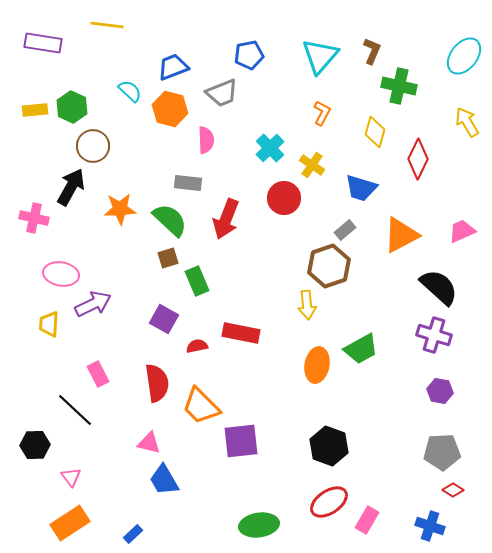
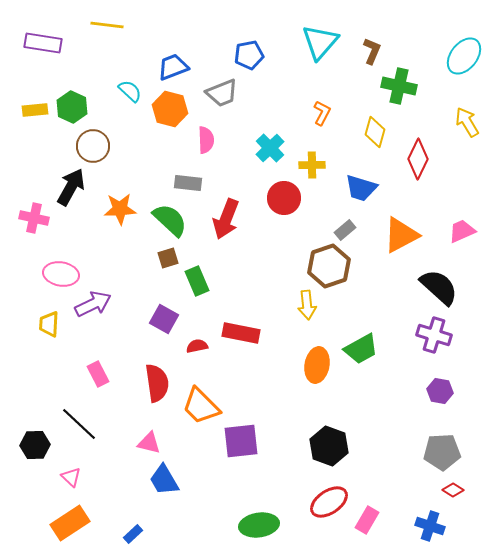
cyan triangle at (320, 56): moved 14 px up
yellow cross at (312, 165): rotated 35 degrees counterclockwise
black line at (75, 410): moved 4 px right, 14 px down
pink triangle at (71, 477): rotated 10 degrees counterclockwise
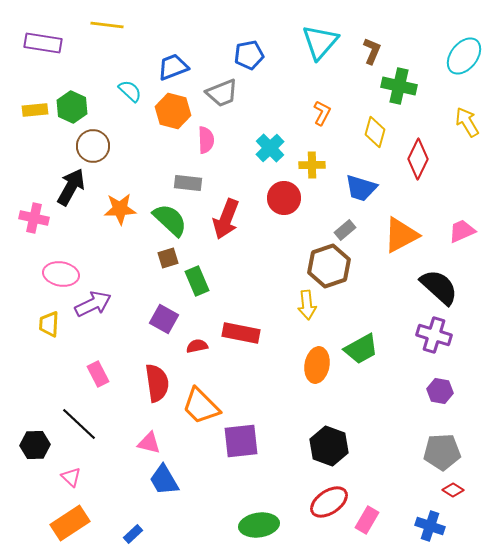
orange hexagon at (170, 109): moved 3 px right, 2 px down
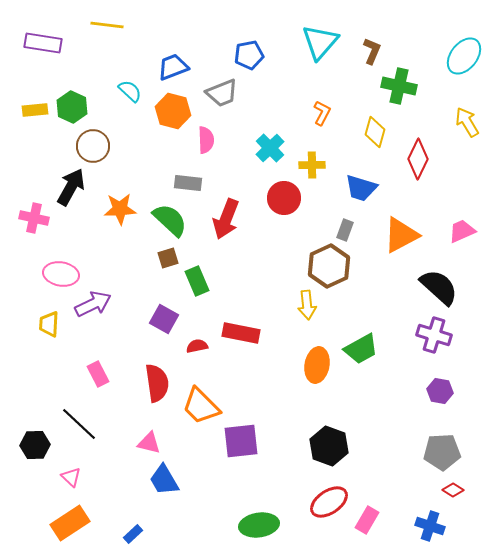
gray rectangle at (345, 230): rotated 30 degrees counterclockwise
brown hexagon at (329, 266): rotated 6 degrees counterclockwise
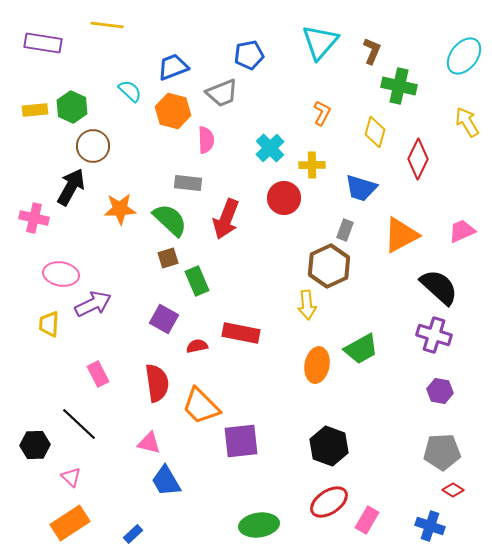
blue trapezoid at (164, 480): moved 2 px right, 1 px down
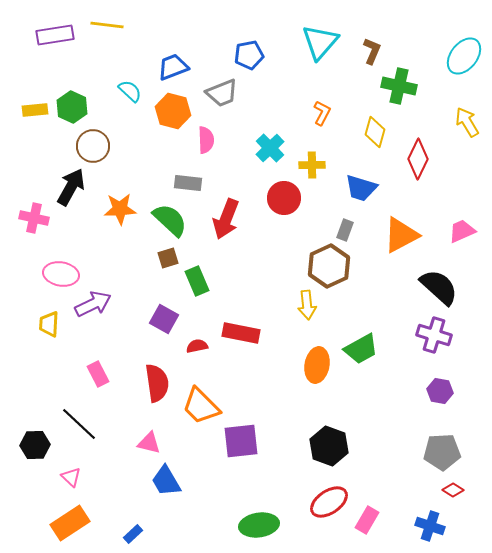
purple rectangle at (43, 43): moved 12 px right, 8 px up; rotated 18 degrees counterclockwise
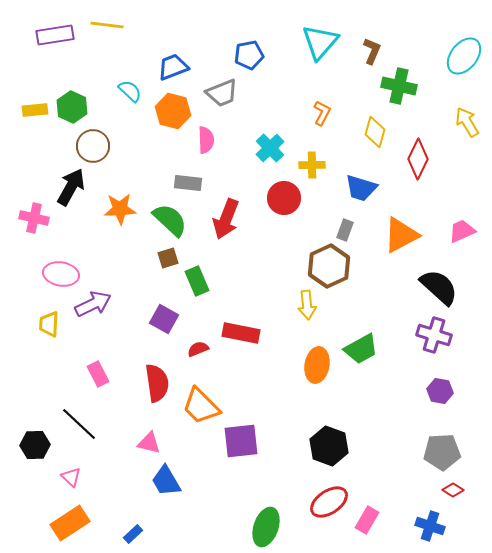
red semicircle at (197, 346): moved 1 px right, 3 px down; rotated 10 degrees counterclockwise
green ellipse at (259, 525): moved 7 px right, 2 px down; rotated 63 degrees counterclockwise
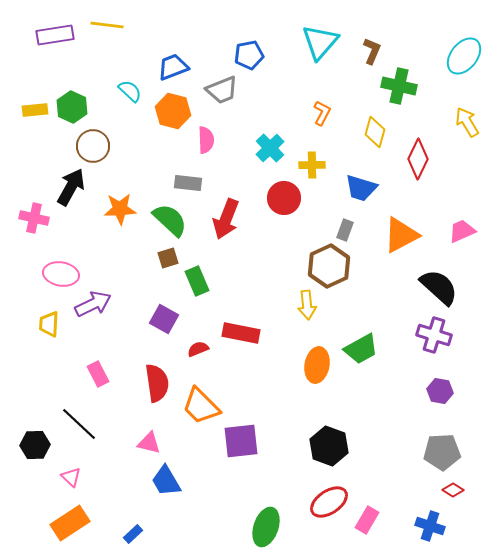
gray trapezoid at (222, 93): moved 3 px up
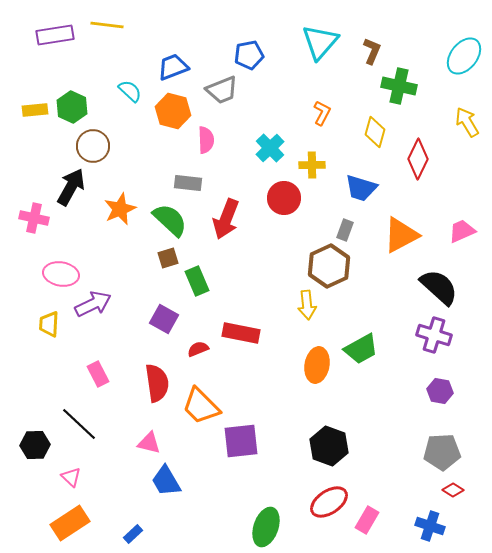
orange star at (120, 209): rotated 20 degrees counterclockwise
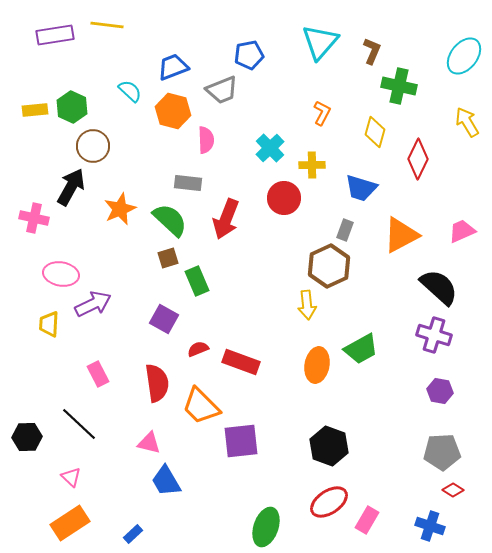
red rectangle at (241, 333): moved 29 px down; rotated 9 degrees clockwise
black hexagon at (35, 445): moved 8 px left, 8 px up
